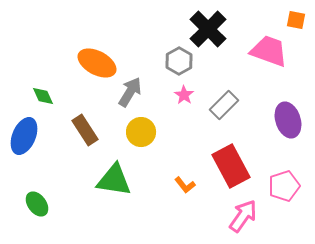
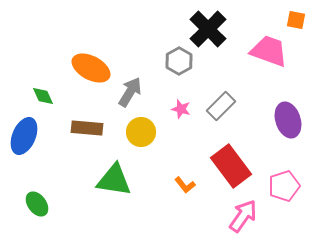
orange ellipse: moved 6 px left, 5 px down
pink star: moved 3 px left, 14 px down; rotated 18 degrees counterclockwise
gray rectangle: moved 3 px left, 1 px down
brown rectangle: moved 2 px right, 2 px up; rotated 52 degrees counterclockwise
red rectangle: rotated 9 degrees counterclockwise
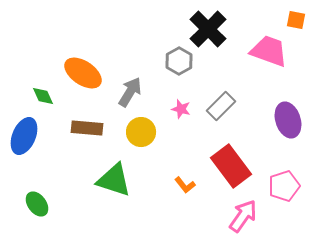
orange ellipse: moved 8 px left, 5 px down; rotated 6 degrees clockwise
green triangle: rotated 9 degrees clockwise
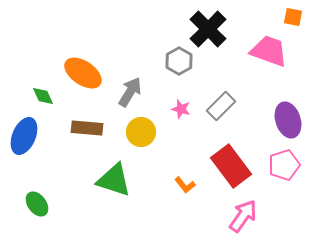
orange square: moved 3 px left, 3 px up
pink pentagon: moved 21 px up
